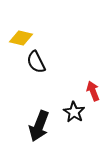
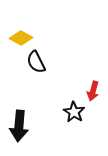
yellow diamond: rotated 15 degrees clockwise
red arrow: rotated 144 degrees counterclockwise
black arrow: moved 20 px left; rotated 16 degrees counterclockwise
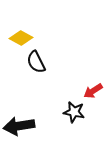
red arrow: rotated 42 degrees clockwise
black star: rotated 20 degrees counterclockwise
black arrow: rotated 76 degrees clockwise
